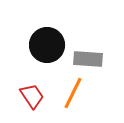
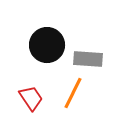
red trapezoid: moved 1 px left, 2 px down
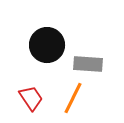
gray rectangle: moved 5 px down
orange line: moved 5 px down
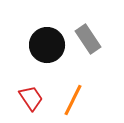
gray rectangle: moved 25 px up; rotated 52 degrees clockwise
orange line: moved 2 px down
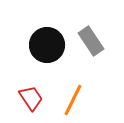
gray rectangle: moved 3 px right, 2 px down
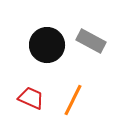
gray rectangle: rotated 28 degrees counterclockwise
red trapezoid: rotated 32 degrees counterclockwise
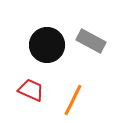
red trapezoid: moved 8 px up
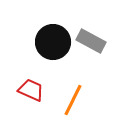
black circle: moved 6 px right, 3 px up
